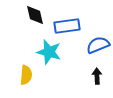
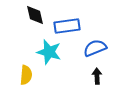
blue semicircle: moved 3 px left, 3 px down
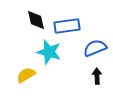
black diamond: moved 1 px right, 5 px down
yellow semicircle: rotated 126 degrees counterclockwise
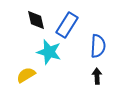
blue rectangle: moved 1 px up; rotated 50 degrees counterclockwise
blue semicircle: moved 3 px right, 2 px up; rotated 115 degrees clockwise
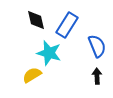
blue semicircle: moved 1 px left; rotated 25 degrees counterclockwise
cyan star: moved 1 px down
yellow semicircle: moved 6 px right
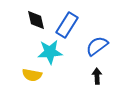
blue semicircle: rotated 105 degrees counterclockwise
cyan star: moved 1 px right, 1 px up; rotated 20 degrees counterclockwise
yellow semicircle: rotated 138 degrees counterclockwise
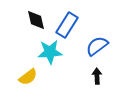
yellow semicircle: moved 4 px left, 2 px down; rotated 48 degrees counterclockwise
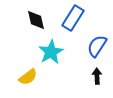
blue rectangle: moved 6 px right, 7 px up
blue semicircle: rotated 20 degrees counterclockwise
cyan star: moved 1 px right; rotated 25 degrees counterclockwise
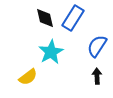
black diamond: moved 9 px right, 2 px up
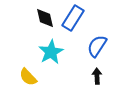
yellow semicircle: rotated 84 degrees clockwise
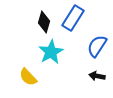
black diamond: moved 1 px left, 4 px down; rotated 30 degrees clockwise
black arrow: rotated 77 degrees counterclockwise
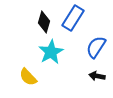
blue semicircle: moved 1 px left, 1 px down
